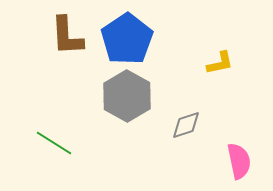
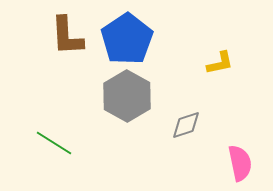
pink semicircle: moved 1 px right, 2 px down
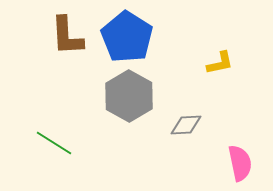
blue pentagon: moved 2 px up; rotated 6 degrees counterclockwise
gray hexagon: moved 2 px right
gray diamond: rotated 16 degrees clockwise
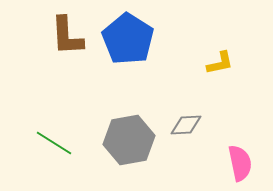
blue pentagon: moved 1 px right, 2 px down
gray hexagon: moved 44 px down; rotated 21 degrees clockwise
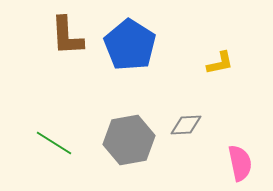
blue pentagon: moved 2 px right, 6 px down
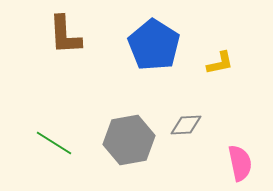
brown L-shape: moved 2 px left, 1 px up
blue pentagon: moved 24 px right
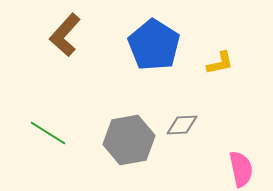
brown L-shape: rotated 45 degrees clockwise
gray diamond: moved 4 px left
green line: moved 6 px left, 10 px up
pink semicircle: moved 1 px right, 6 px down
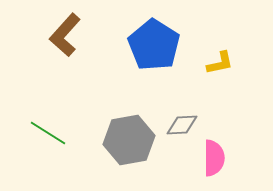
pink semicircle: moved 27 px left, 11 px up; rotated 12 degrees clockwise
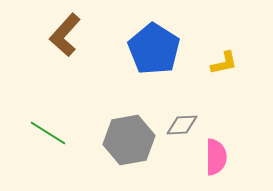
blue pentagon: moved 4 px down
yellow L-shape: moved 4 px right
pink semicircle: moved 2 px right, 1 px up
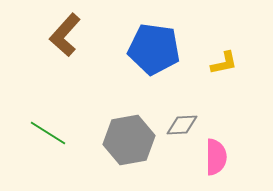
blue pentagon: rotated 24 degrees counterclockwise
